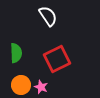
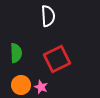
white semicircle: rotated 30 degrees clockwise
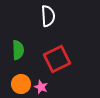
green semicircle: moved 2 px right, 3 px up
orange circle: moved 1 px up
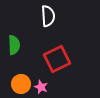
green semicircle: moved 4 px left, 5 px up
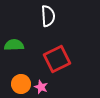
green semicircle: rotated 90 degrees counterclockwise
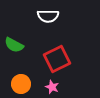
white semicircle: rotated 95 degrees clockwise
green semicircle: rotated 150 degrees counterclockwise
pink star: moved 11 px right
